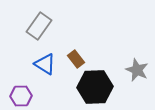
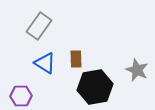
brown rectangle: rotated 36 degrees clockwise
blue triangle: moved 1 px up
black hexagon: rotated 8 degrees counterclockwise
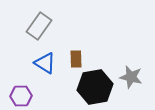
gray star: moved 6 px left, 7 px down; rotated 10 degrees counterclockwise
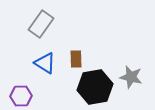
gray rectangle: moved 2 px right, 2 px up
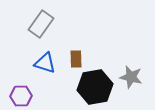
blue triangle: rotated 15 degrees counterclockwise
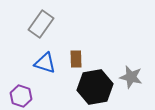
purple hexagon: rotated 20 degrees clockwise
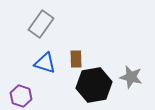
black hexagon: moved 1 px left, 2 px up
